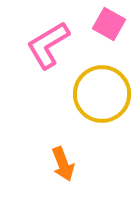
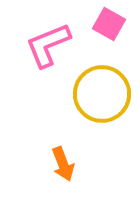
pink L-shape: rotated 9 degrees clockwise
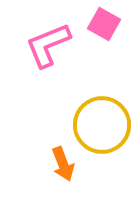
pink square: moved 5 px left
yellow circle: moved 31 px down
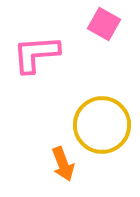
pink L-shape: moved 12 px left, 9 px down; rotated 18 degrees clockwise
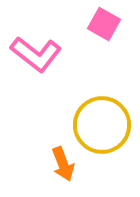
pink L-shape: rotated 138 degrees counterclockwise
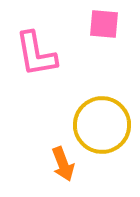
pink square: rotated 24 degrees counterclockwise
pink L-shape: rotated 42 degrees clockwise
